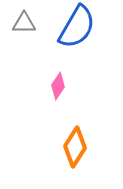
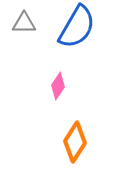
orange diamond: moved 5 px up
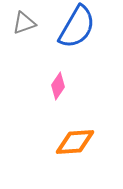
gray triangle: rotated 20 degrees counterclockwise
orange diamond: rotated 54 degrees clockwise
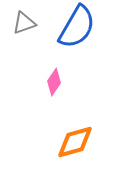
pink diamond: moved 4 px left, 4 px up
orange diamond: rotated 12 degrees counterclockwise
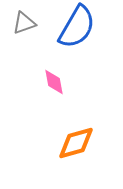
pink diamond: rotated 44 degrees counterclockwise
orange diamond: moved 1 px right, 1 px down
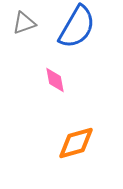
pink diamond: moved 1 px right, 2 px up
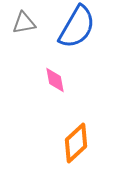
gray triangle: rotated 10 degrees clockwise
orange diamond: rotated 27 degrees counterclockwise
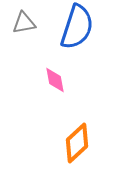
blue semicircle: rotated 12 degrees counterclockwise
orange diamond: moved 1 px right
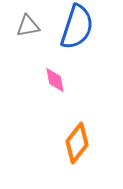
gray triangle: moved 4 px right, 3 px down
orange diamond: rotated 9 degrees counterclockwise
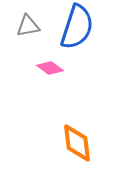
pink diamond: moved 5 px left, 12 px up; rotated 44 degrees counterclockwise
orange diamond: rotated 45 degrees counterclockwise
